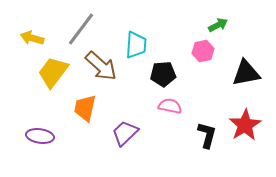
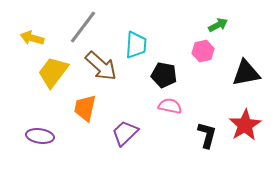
gray line: moved 2 px right, 2 px up
black pentagon: moved 1 px right, 1 px down; rotated 15 degrees clockwise
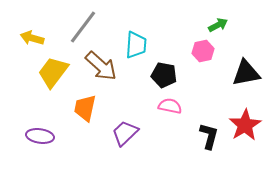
black L-shape: moved 2 px right, 1 px down
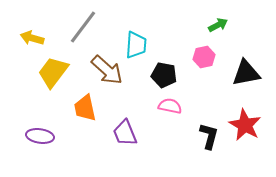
pink hexagon: moved 1 px right, 6 px down
brown arrow: moved 6 px right, 4 px down
orange trapezoid: rotated 24 degrees counterclockwise
red star: rotated 12 degrees counterclockwise
purple trapezoid: rotated 68 degrees counterclockwise
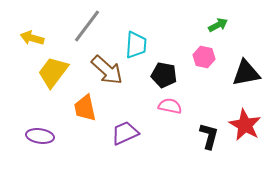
gray line: moved 4 px right, 1 px up
pink hexagon: rotated 25 degrees clockwise
purple trapezoid: rotated 88 degrees clockwise
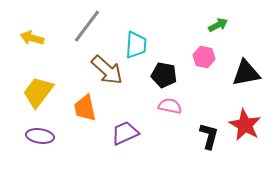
yellow trapezoid: moved 15 px left, 20 px down
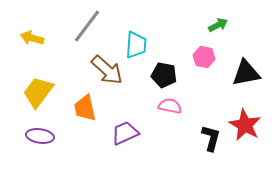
black L-shape: moved 2 px right, 2 px down
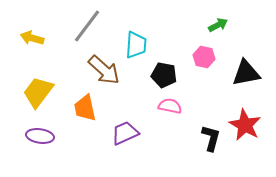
brown arrow: moved 3 px left
